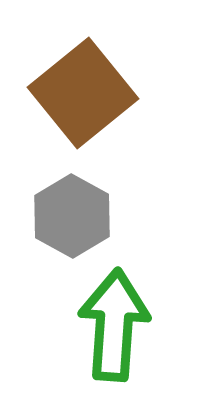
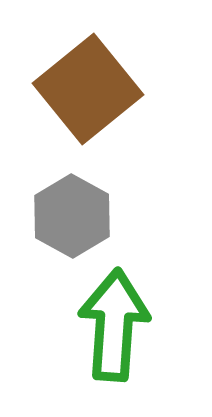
brown square: moved 5 px right, 4 px up
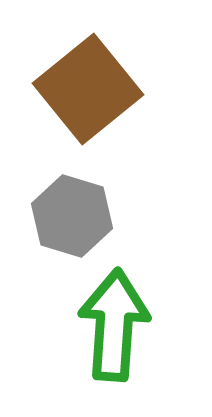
gray hexagon: rotated 12 degrees counterclockwise
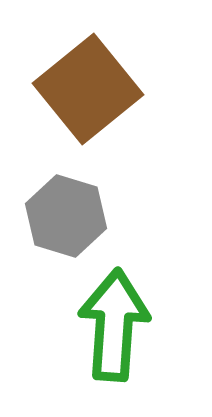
gray hexagon: moved 6 px left
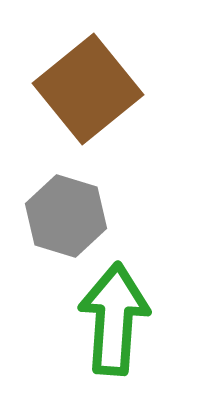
green arrow: moved 6 px up
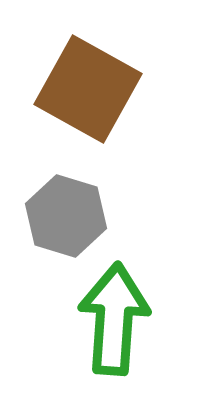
brown square: rotated 22 degrees counterclockwise
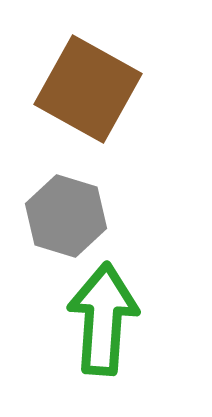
green arrow: moved 11 px left
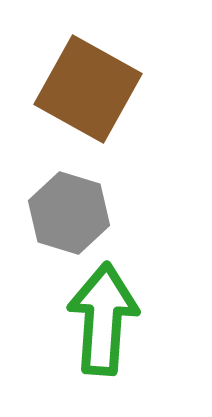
gray hexagon: moved 3 px right, 3 px up
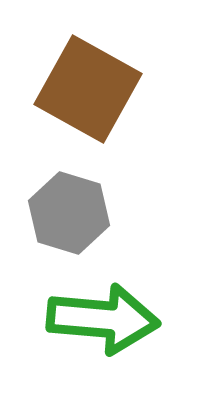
green arrow: rotated 91 degrees clockwise
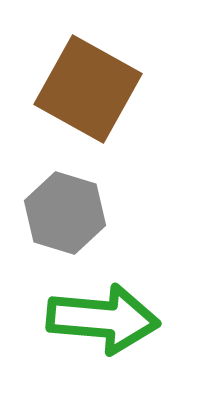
gray hexagon: moved 4 px left
